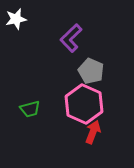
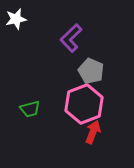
pink hexagon: rotated 15 degrees clockwise
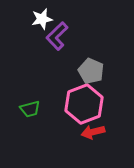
white star: moved 26 px right
purple L-shape: moved 14 px left, 2 px up
red arrow: rotated 125 degrees counterclockwise
